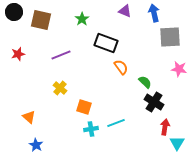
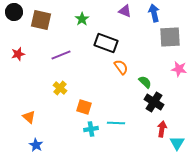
cyan line: rotated 24 degrees clockwise
red arrow: moved 3 px left, 2 px down
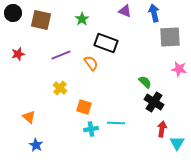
black circle: moved 1 px left, 1 px down
orange semicircle: moved 30 px left, 4 px up
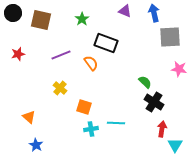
cyan triangle: moved 2 px left, 2 px down
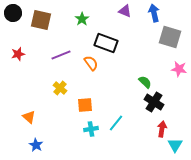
gray square: rotated 20 degrees clockwise
orange square: moved 1 px right, 2 px up; rotated 21 degrees counterclockwise
cyan line: rotated 54 degrees counterclockwise
